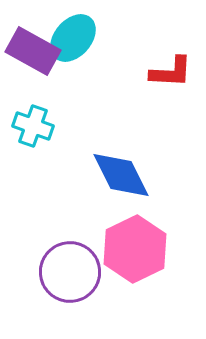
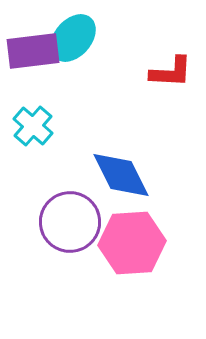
purple rectangle: rotated 36 degrees counterclockwise
cyan cross: rotated 21 degrees clockwise
pink hexagon: moved 3 px left, 6 px up; rotated 22 degrees clockwise
purple circle: moved 50 px up
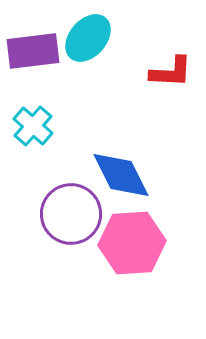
cyan ellipse: moved 15 px right
purple circle: moved 1 px right, 8 px up
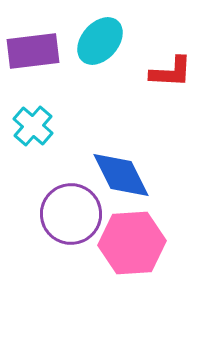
cyan ellipse: moved 12 px right, 3 px down
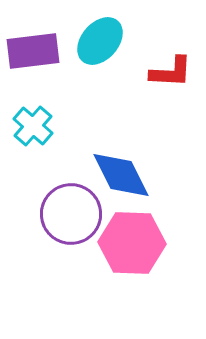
pink hexagon: rotated 6 degrees clockwise
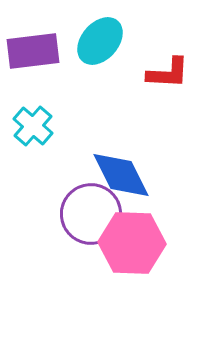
red L-shape: moved 3 px left, 1 px down
purple circle: moved 20 px right
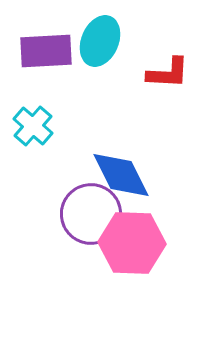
cyan ellipse: rotated 18 degrees counterclockwise
purple rectangle: moved 13 px right; rotated 4 degrees clockwise
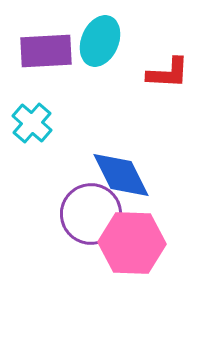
cyan cross: moved 1 px left, 3 px up
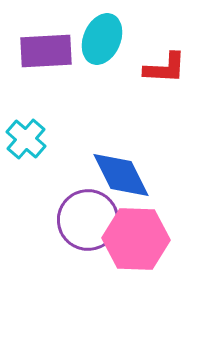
cyan ellipse: moved 2 px right, 2 px up
red L-shape: moved 3 px left, 5 px up
cyan cross: moved 6 px left, 16 px down
purple circle: moved 3 px left, 6 px down
pink hexagon: moved 4 px right, 4 px up
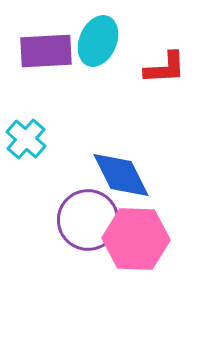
cyan ellipse: moved 4 px left, 2 px down
red L-shape: rotated 6 degrees counterclockwise
